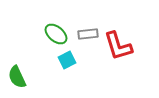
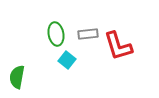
green ellipse: rotated 40 degrees clockwise
cyan square: rotated 24 degrees counterclockwise
green semicircle: rotated 35 degrees clockwise
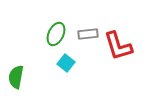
green ellipse: rotated 35 degrees clockwise
cyan square: moved 1 px left, 3 px down
green semicircle: moved 1 px left
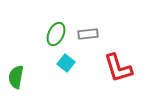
red L-shape: moved 22 px down
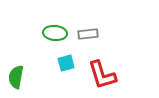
green ellipse: moved 1 px left, 1 px up; rotated 70 degrees clockwise
cyan square: rotated 36 degrees clockwise
red L-shape: moved 16 px left, 7 px down
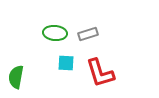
gray rectangle: rotated 12 degrees counterclockwise
cyan square: rotated 18 degrees clockwise
red L-shape: moved 2 px left, 2 px up
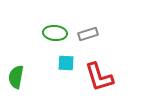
red L-shape: moved 1 px left, 4 px down
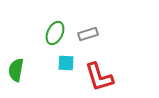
green ellipse: rotated 70 degrees counterclockwise
green semicircle: moved 7 px up
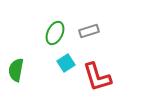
gray rectangle: moved 1 px right, 3 px up
cyan square: rotated 36 degrees counterclockwise
red L-shape: moved 2 px left
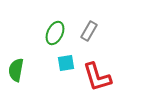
gray rectangle: rotated 42 degrees counterclockwise
cyan square: rotated 24 degrees clockwise
